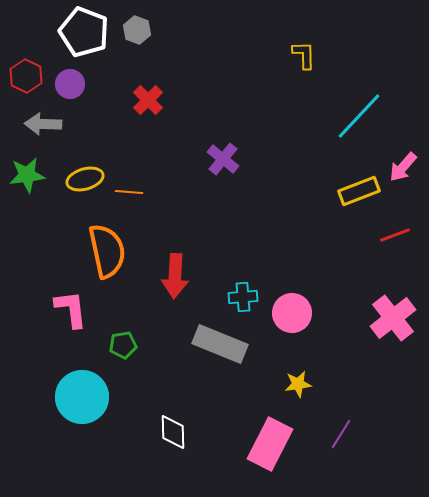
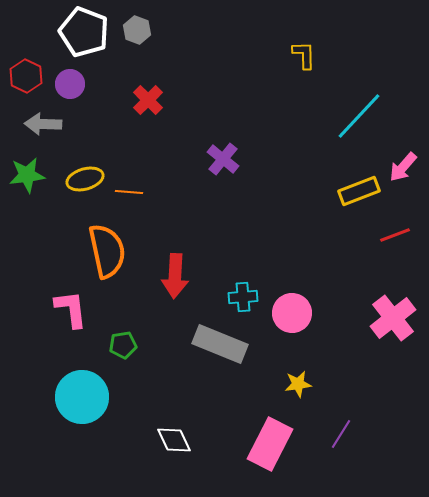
white diamond: moved 1 px right, 8 px down; rotated 24 degrees counterclockwise
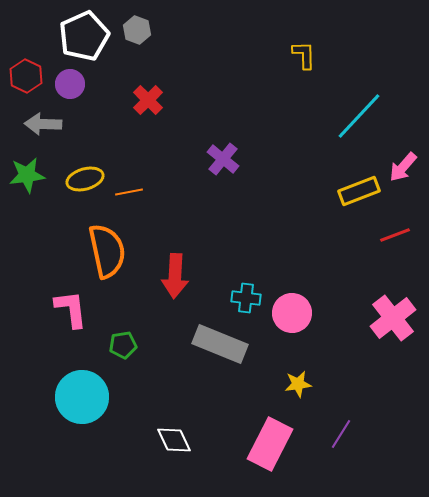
white pentagon: moved 4 px down; rotated 27 degrees clockwise
orange line: rotated 16 degrees counterclockwise
cyan cross: moved 3 px right, 1 px down; rotated 12 degrees clockwise
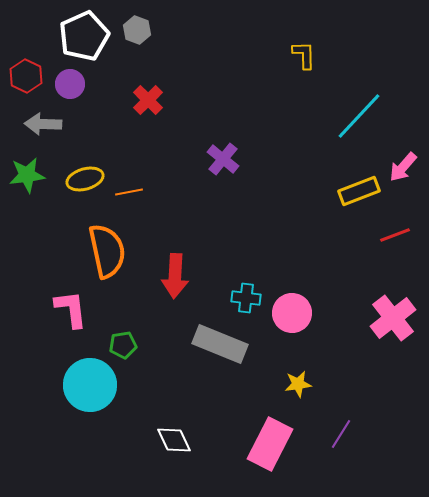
cyan circle: moved 8 px right, 12 px up
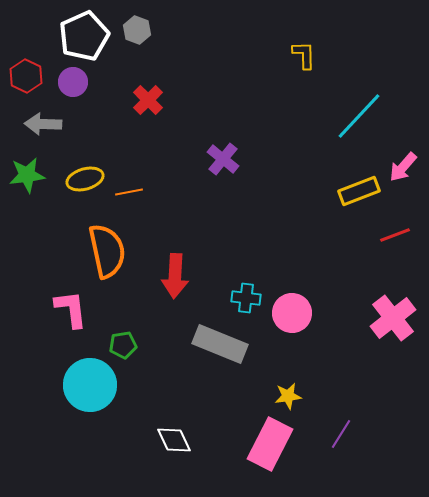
purple circle: moved 3 px right, 2 px up
yellow star: moved 10 px left, 12 px down
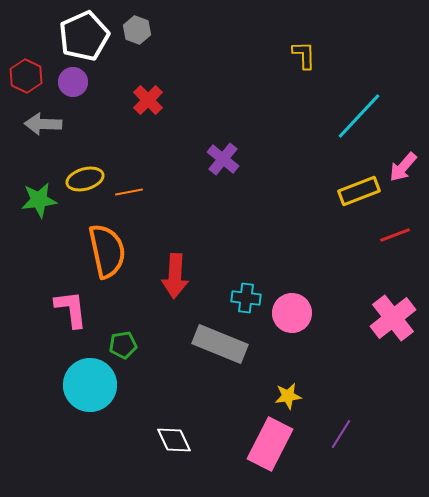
green star: moved 12 px right, 25 px down
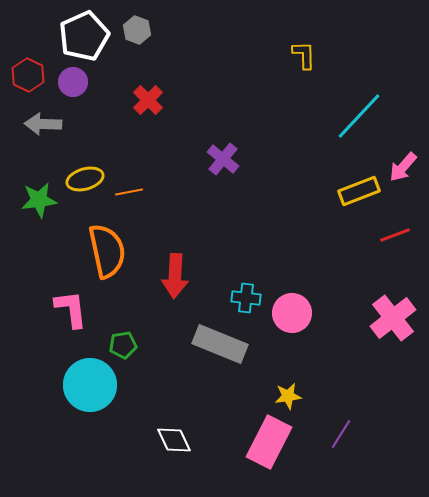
red hexagon: moved 2 px right, 1 px up
pink rectangle: moved 1 px left, 2 px up
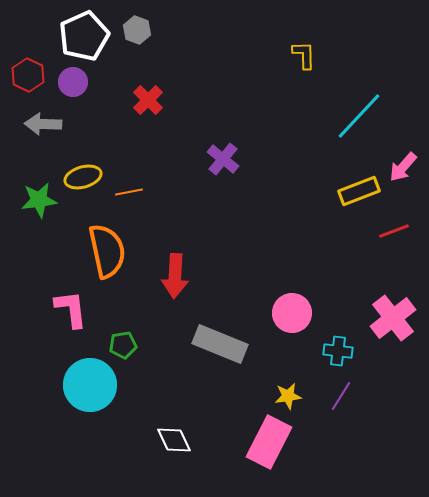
yellow ellipse: moved 2 px left, 2 px up
red line: moved 1 px left, 4 px up
cyan cross: moved 92 px right, 53 px down
purple line: moved 38 px up
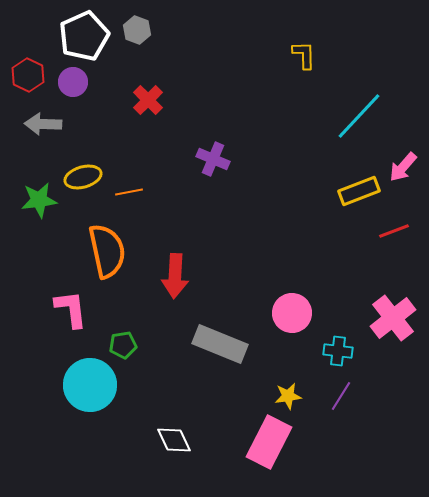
purple cross: moved 10 px left; rotated 16 degrees counterclockwise
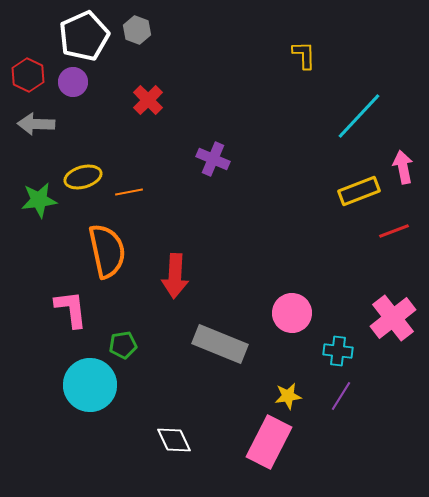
gray arrow: moved 7 px left
pink arrow: rotated 128 degrees clockwise
